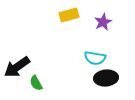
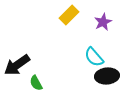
yellow rectangle: rotated 30 degrees counterclockwise
cyan semicircle: moved 1 px left, 1 px up; rotated 40 degrees clockwise
black arrow: moved 2 px up
black ellipse: moved 1 px right, 2 px up
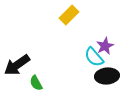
purple star: moved 2 px right, 24 px down
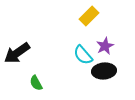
yellow rectangle: moved 20 px right, 1 px down
cyan semicircle: moved 11 px left, 2 px up
black arrow: moved 12 px up
black ellipse: moved 3 px left, 5 px up
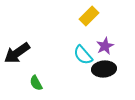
black ellipse: moved 2 px up
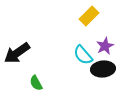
black ellipse: moved 1 px left
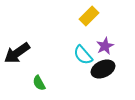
black ellipse: rotated 20 degrees counterclockwise
green semicircle: moved 3 px right
